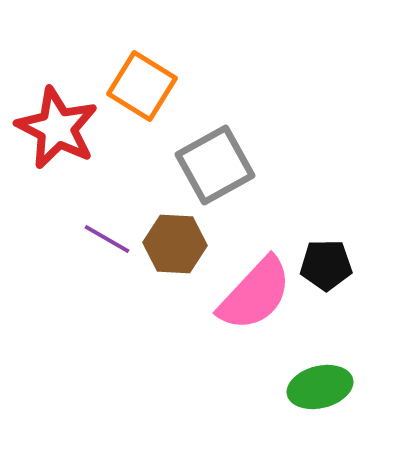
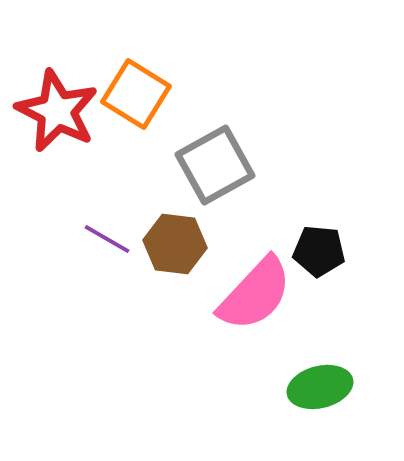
orange square: moved 6 px left, 8 px down
red star: moved 17 px up
brown hexagon: rotated 4 degrees clockwise
black pentagon: moved 7 px left, 14 px up; rotated 6 degrees clockwise
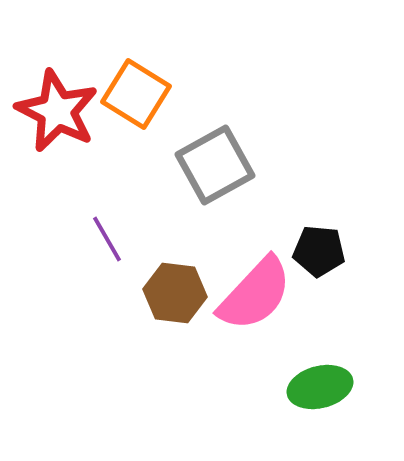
purple line: rotated 30 degrees clockwise
brown hexagon: moved 49 px down
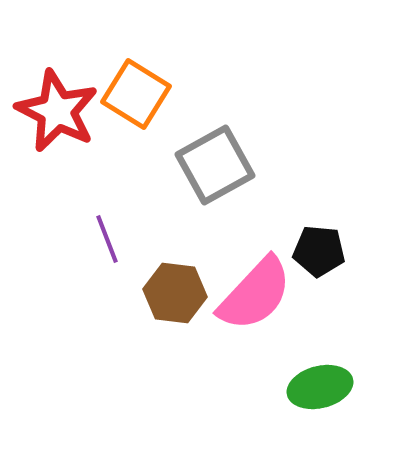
purple line: rotated 9 degrees clockwise
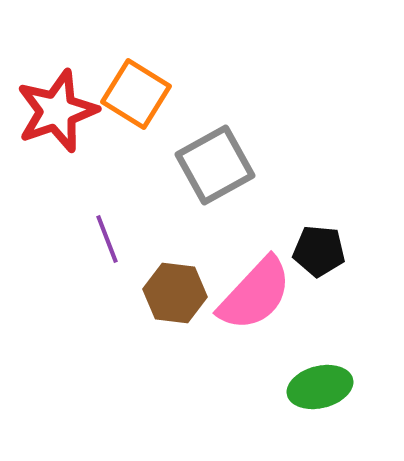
red star: rotated 26 degrees clockwise
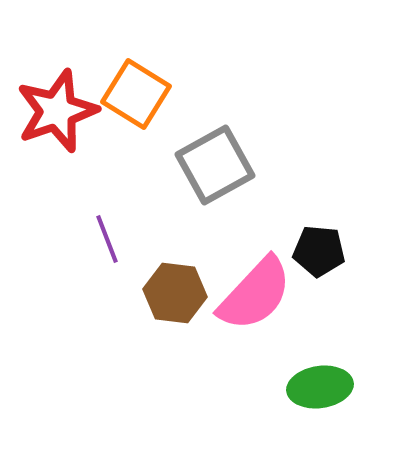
green ellipse: rotated 6 degrees clockwise
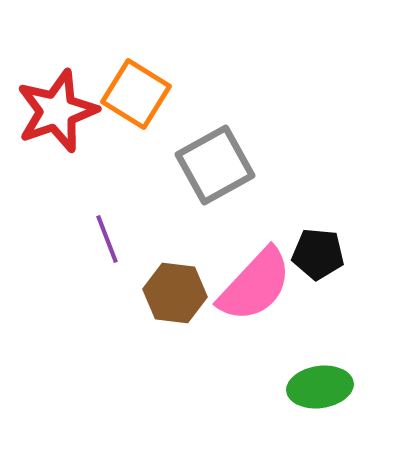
black pentagon: moved 1 px left, 3 px down
pink semicircle: moved 9 px up
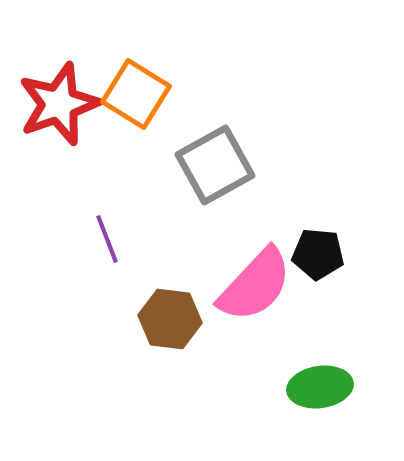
red star: moved 2 px right, 7 px up
brown hexagon: moved 5 px left, 26 px down
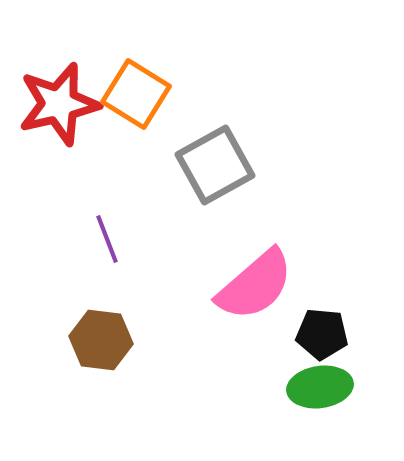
red star: rotated 6 degrees clockwise
black pentagon: moved 4 px right, 80 px down
pink semicircle: rotated 6 degrees clockwise
brown hexagon: moved 69 px left, 21 px down
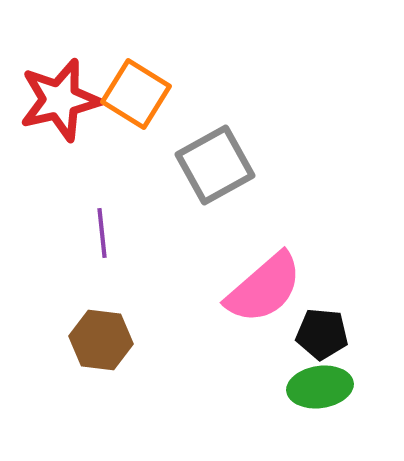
red star: moved 1 px right, 4 px up
purple line: moved 5 px left, 6 px up; rotated 15 degrees clockwise
pink semicircle: moved 9 px right, 3 px down
